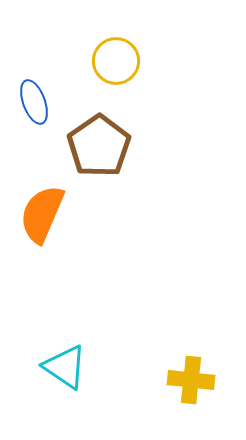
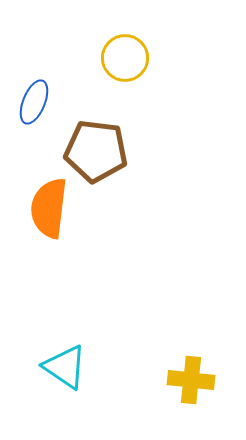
yellow circle: moved 9 px right, 3 px up
blue ellipse: rotated 42 degrees clockwise
brown pentagon: moved 3 px left, 5 px down; rotated 30 degrees counterclockwise
orange semicircle: moved 7 px right, 6 px up; rotated 16 degrees counterclockwise
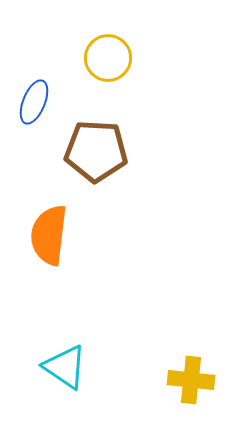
yellow circle: moved 17 px left
brown pentagon: rotated 4 degrees counterclockwise
orange semicircle: moved 27 px down
